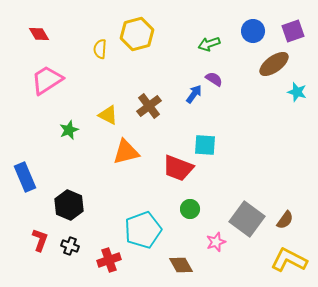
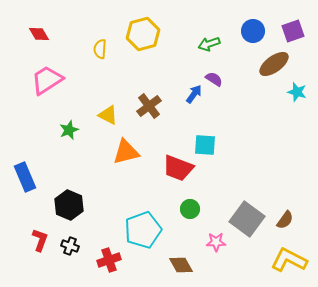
yellow hexagon: moved 6 px right
pink star: rotated 18 degrees clockwise
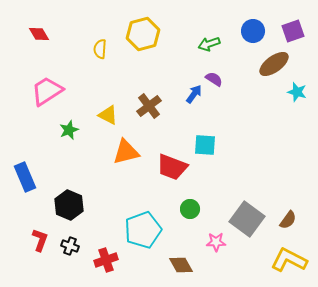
pink trapezoid: moved 11 px down
red trapezoid: moved 6 px left, 1 px up
brown semicircle: moved 3 px right
red cross: moved 3 px left
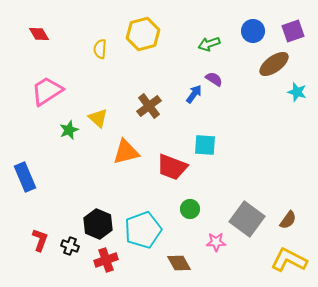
yellow triangle: moved 10 px left, 3 px down; rotated 15 degrees clockwise
black hexagon: moved 29 px right, 19 px down
brown diamond: moved 2 px left, 2 px up
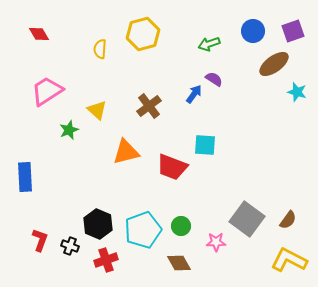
yellow triangle: moved 1 px left, 8 px up
blue rectangle: rotated 20 degrees clockwise
green circle: moved 9 px left, 17 px down
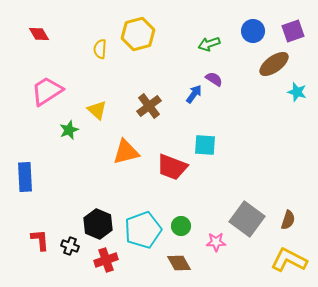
yellow hexagon: moved 5 px left
brown semicircle: rotated 18 degrees counterclockwise
red L-shape: rotated 25 degrees counterclockwise
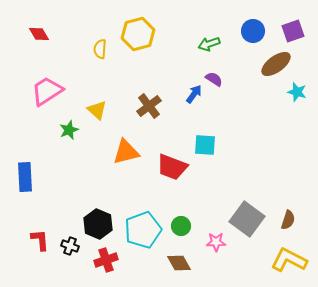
brown ellipse: moved 2 px right
